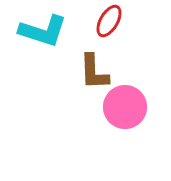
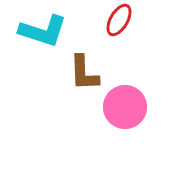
red ellipse: moved 10 px right, 1 px up
brown L-shape: moved 10 px left, 1 px down
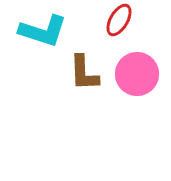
pink circle: moved 12 px right, 33 px up
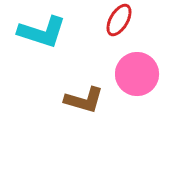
cyan L-shape: moved 1 px left, 1 px down
brown L-shape: moved 27 px down; rotated 72 degrees counterclockwise
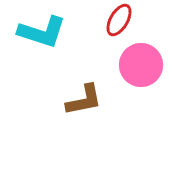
pink circle: moved 4 px right, 9 px up
brown L-shape: rotated 27 degrees counterclockwise
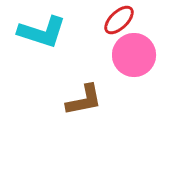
red ellipse: rotated 16 degrees clockwise
pink circle: moved 7 px left, 10 px up
